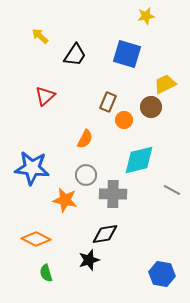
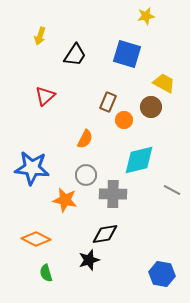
yellow arrow: rotated 114 degrees counterclockwise
yellow trapezoid: moved 1 px left, 1 px up; rotated 55 degrees clockwise
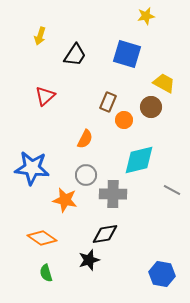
orange diamond: moved 6 px right, 1 px up; rotated 8 degrees clockwise
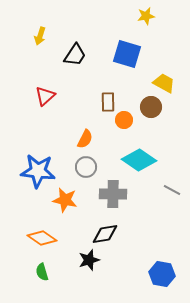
brown rectangle: rotated 24 degrees counterclockwise
cyan diamond: rotated 48 degrees clockwise
blue star: moved 6 px right, 3 px down
gray circle: moved 8 px up
green semicircle: moved 4 px left, 1 px up
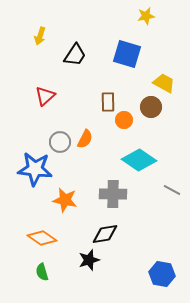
gray circle: moved 26 px left, 25 px up
blue star: moved 3 px left, 2 px up
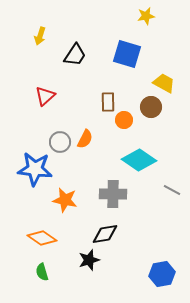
blue hexagon: rotated 20 degrees counterclockwise
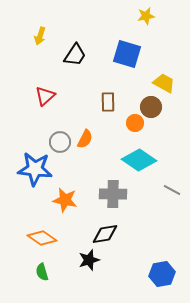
orange circle: moved 11 px right, 3 px down
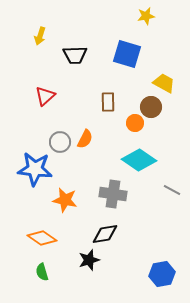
black trapezoid: rotated 55 degrees clockwise
gray cross: rotated 8 degrees clockwise
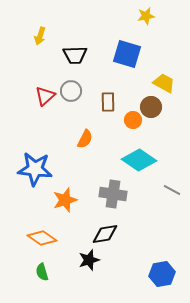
orange circle: moved 2 px left, 3 px up
gray circle: moved 11 px right, 51 px up
orange star: rotated 30 degrees counterclockwise
